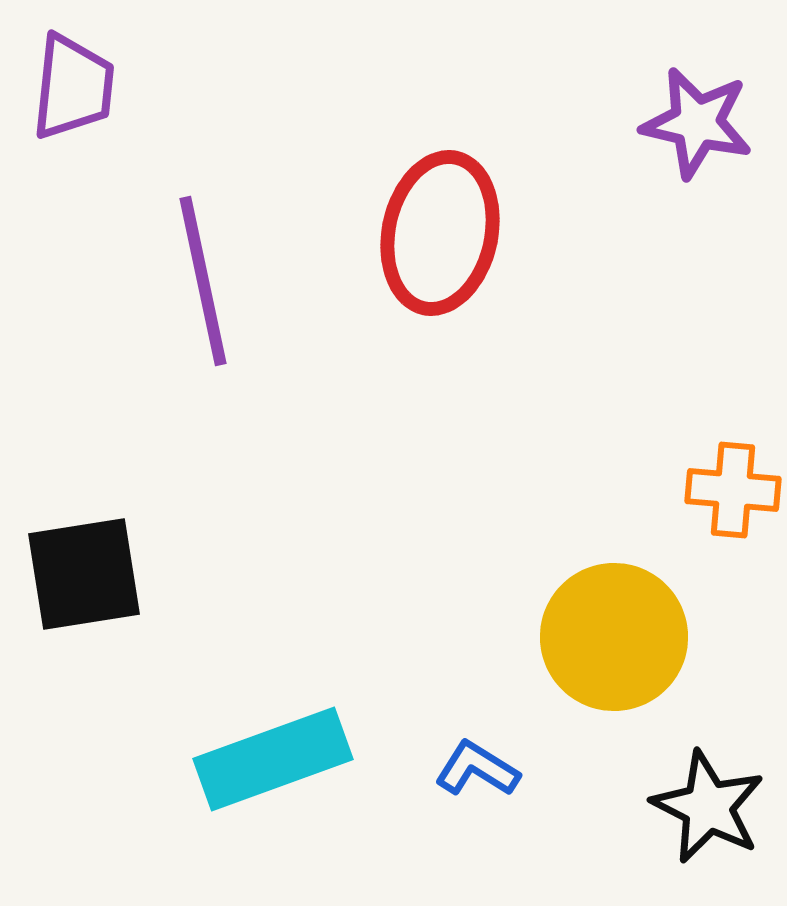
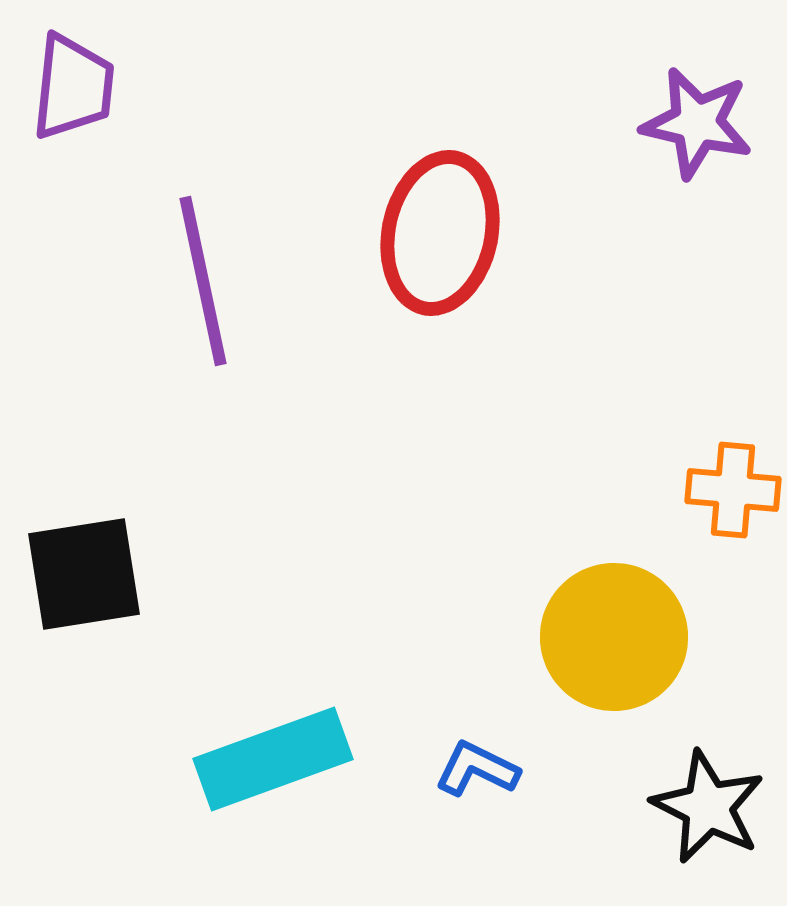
blue L-shape: rotated 6 degrees counterclockwise
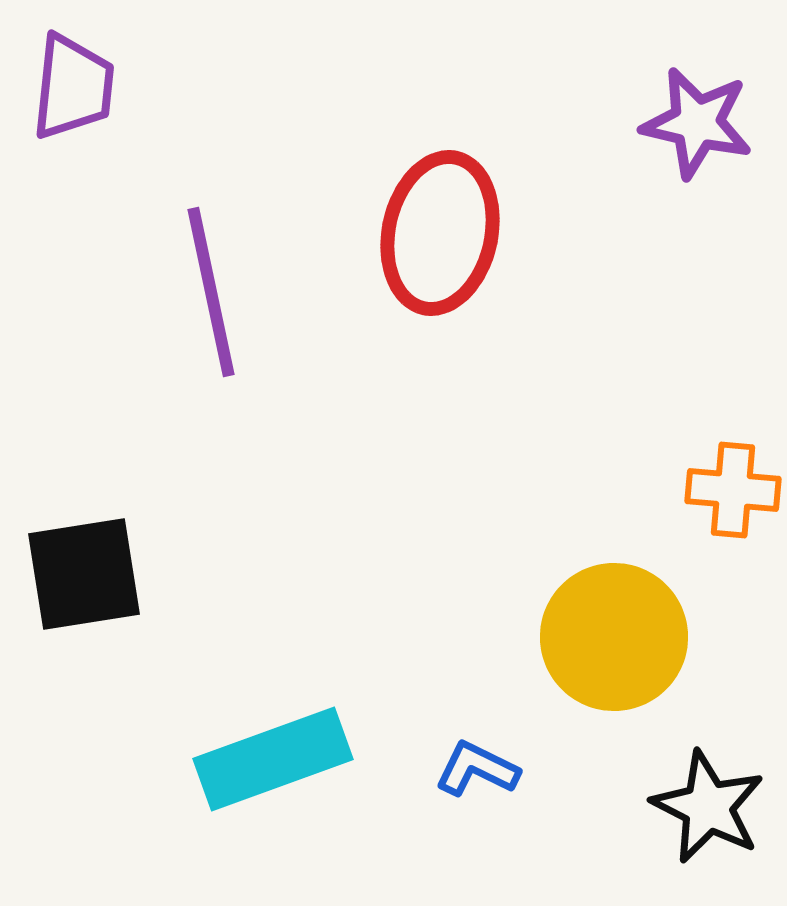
purple line: moved 8 px right, 11 px down
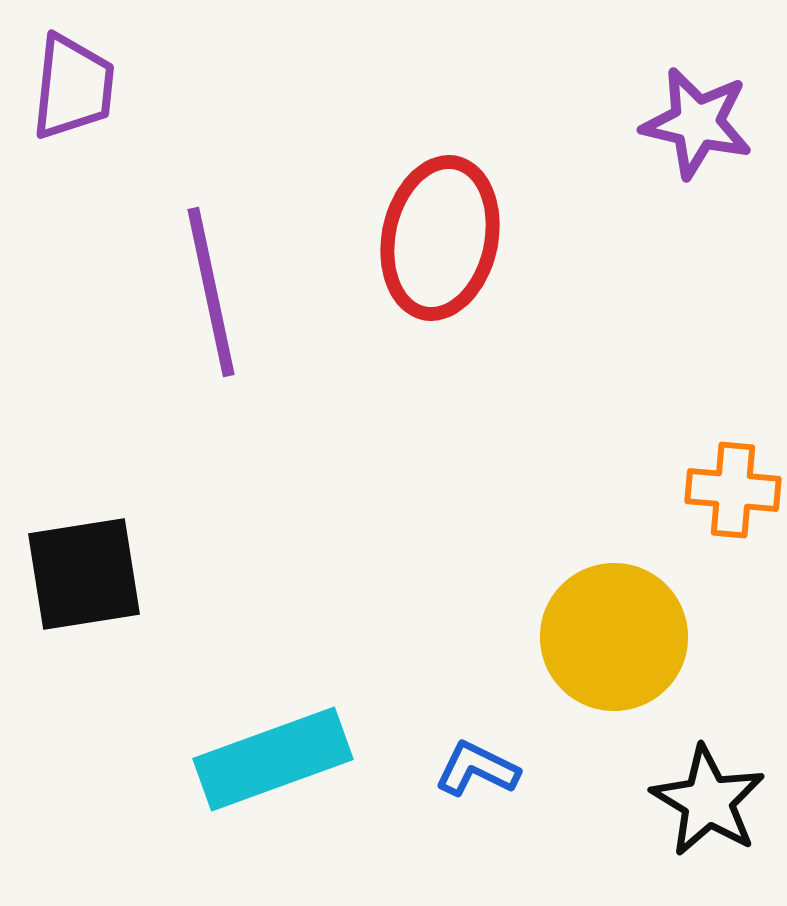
red ellipse: moved 5 px down
black star: moved 6 px up; rotated 4 degrees clockwise
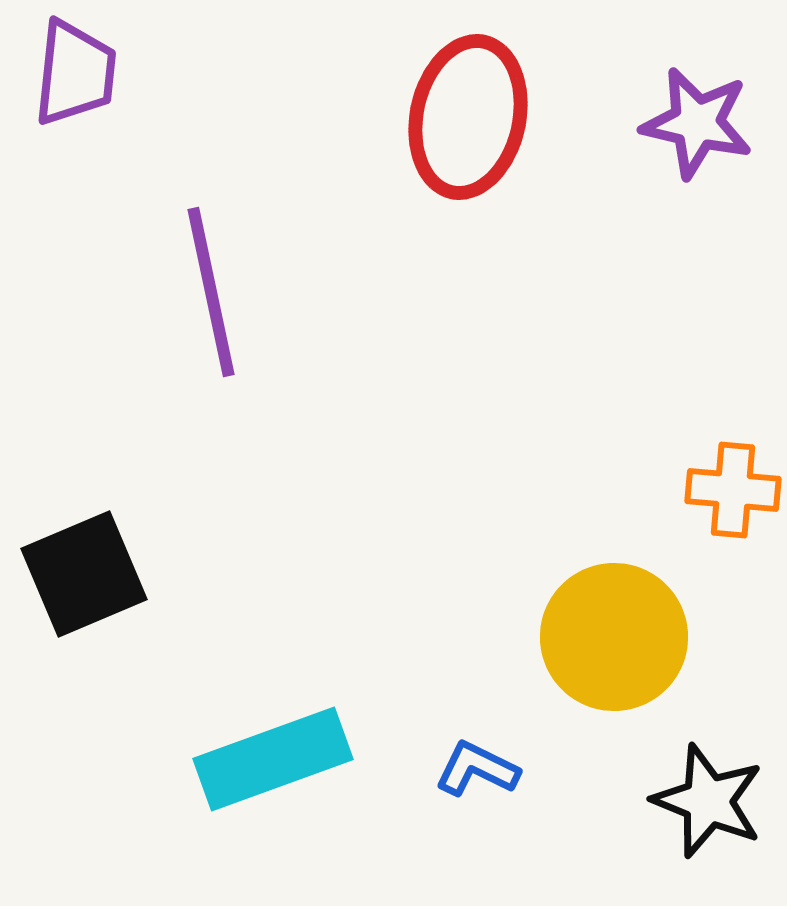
purple trapezoid: moved 2 px right, 14 px up
red ellipse: moved 28 px right, 121 px up
black square: rotated 14 degrees counterclockwise
black star: rotated 9 degrees counterclockwise
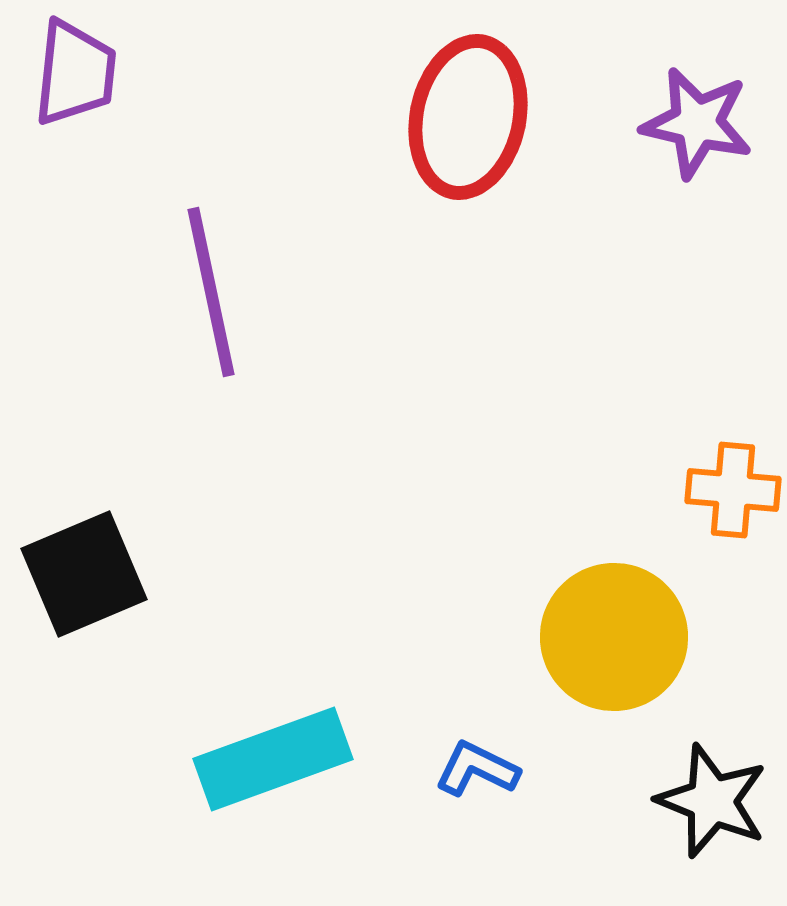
black star: moved 4 px right
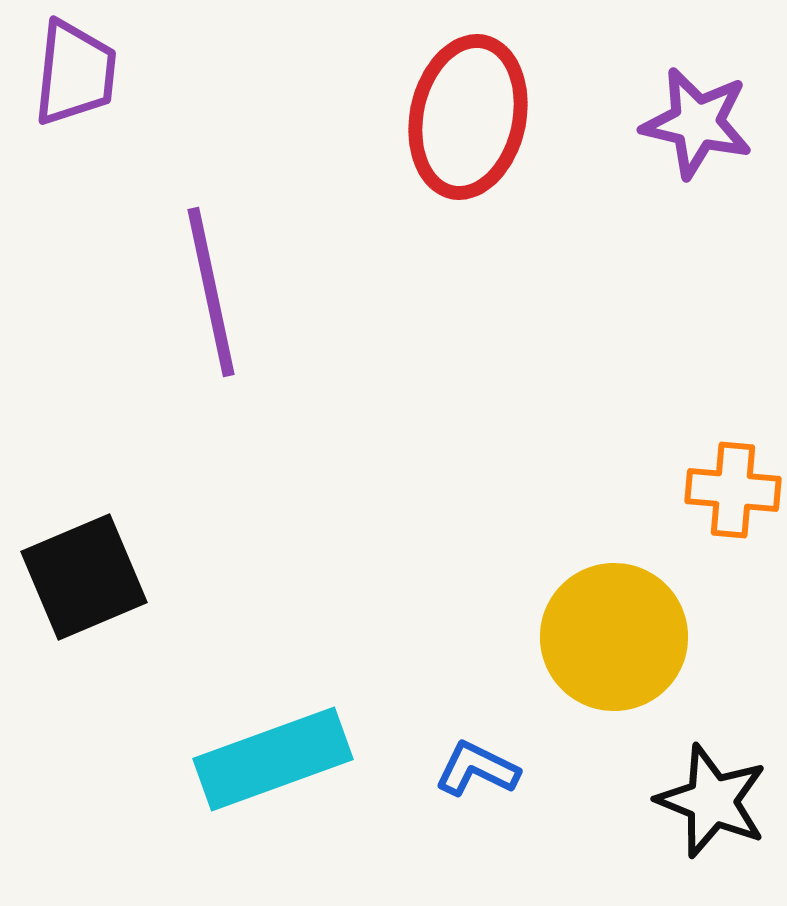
black square: moved 3 px down
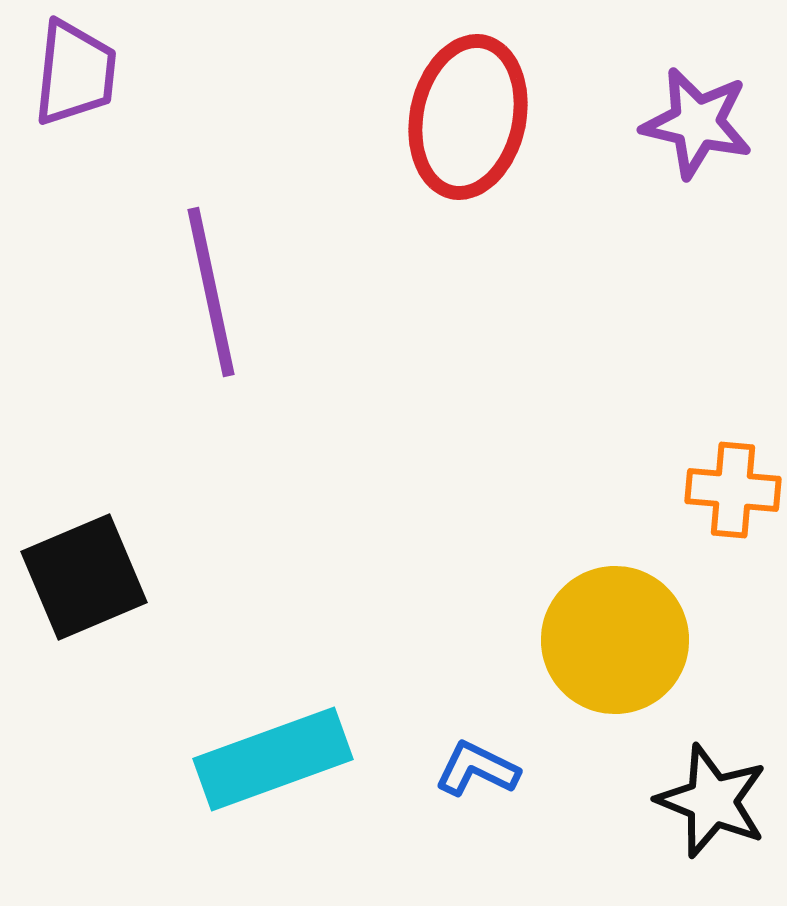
yellow circle: moved 1 px right, 3 px down
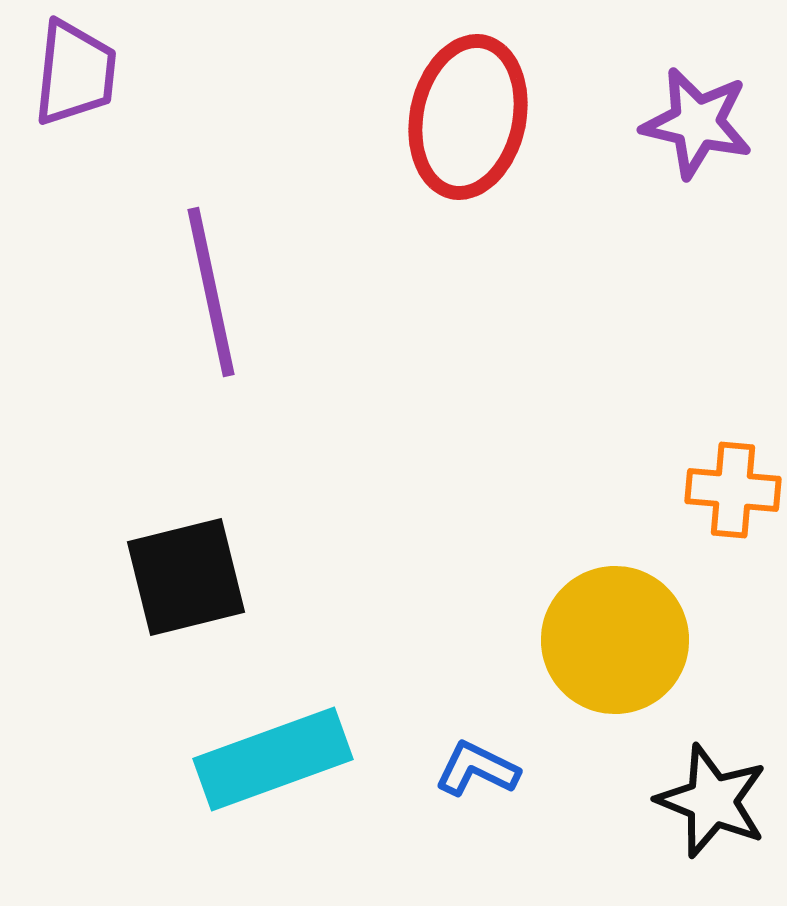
black square: moved 102 px right; rotated 9 degrees clockwise
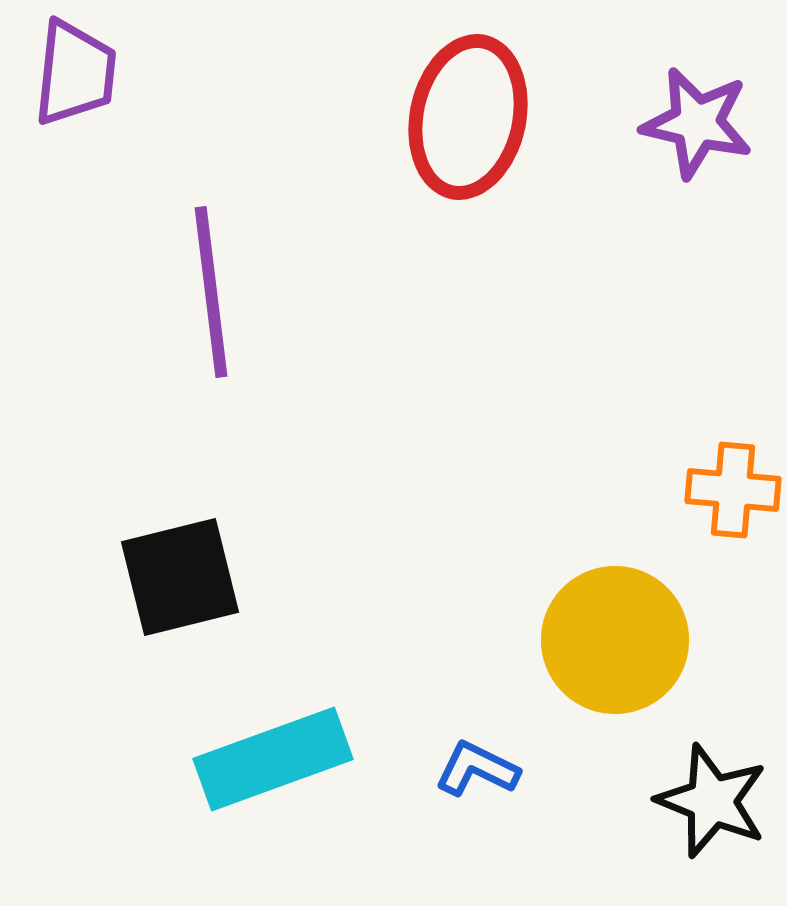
purple line: rotated 5 degrees clockwise
black square: moved 6 px left
